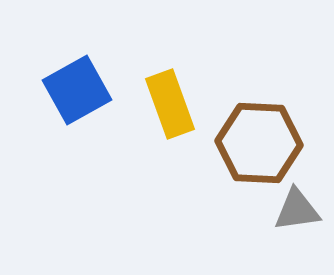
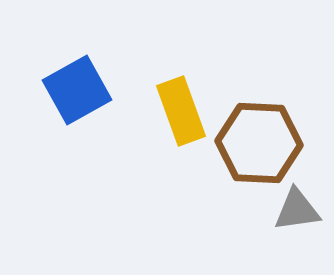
yellow rectangle: moved 11 px right, 7 px down
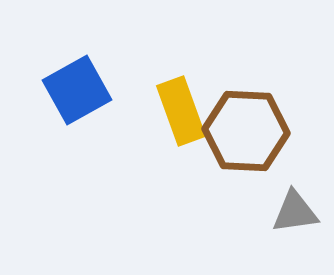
brown hexagon: moved 13 px left, 12 px up
gray triangle: moved 2 px left, 2 px down
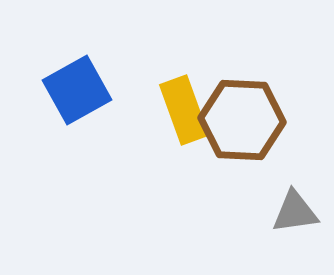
yellow rectangle: moved 3 px right, 1 px up
brown hexagon: moved 4 px left, 11 px up
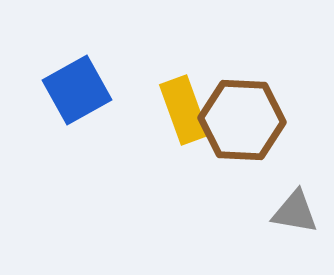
gray triangle: rotated 18 degrees clockwise
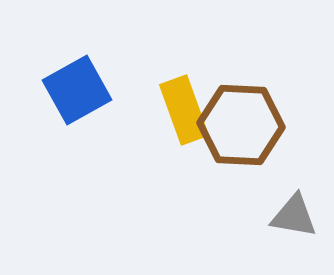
brown hexagon: moved 1 px left, 5 px down
gray triangle: moved 1 px left, 4 px down
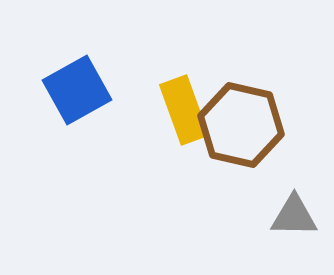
brown hexagon: rotated 10 degrees clockwise
gray triangle: rotated 9 degrees counterclockwise
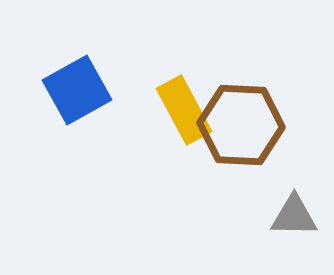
yellow rectangle: rotated 8 degrees counterclockwise
brown hexagon: rotated 10 degrees counterclockwise
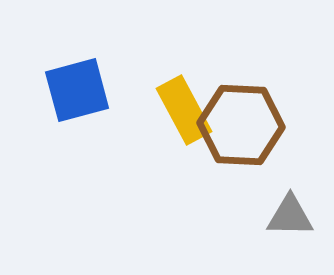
blue square: rotated 14 degrees clockwise
gray triangle: moved 4 px left
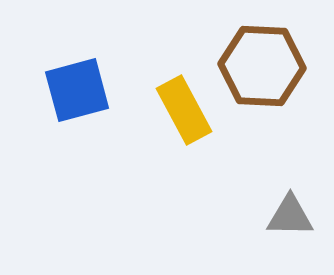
brown hexagon: moved 21 px right, 59 px up
